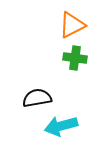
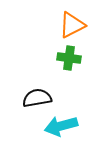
green cross: moved 6 px left
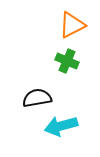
green cross: moved 2 px left, 3 px down; rotated 15 degrees clockwise
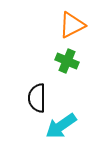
black semicircle: rotated 80 degrees counterclockwise
cyan arrow: rotated 20 degrees counterclockwise
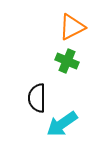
orange triangle: moved 2 px down
cyan arrow: moved 1 px right, 2 px up
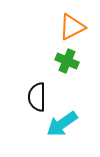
black semicircle: moved 1 px up
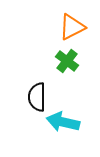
green cross: rotated 15 degrees clockwise
cyan arrow: moved 1 px right, 2 px up; rotated 48 degrees clockwise
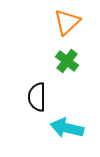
orange triangle: moved 5 px left, 5 px up; rotated 16 degrees counterclockwise
cyan arrow: moved 4 px right, 6 px down
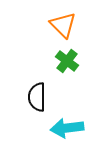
orange triangle: moved 4 px left, 3 px down; rotated 32 degrees counterclockwise
cyan arrow: rotated 20 degrees counterclockwise
